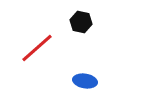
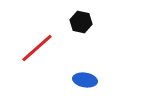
blue ellipse: moved 1 px up
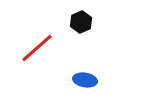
black hexagon: rotated 25 degrees clockwise
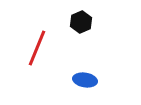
red line: rotated 27 degrees counterclockwise
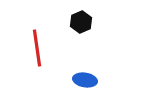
red line: rotated 30 degrees counterclockwise
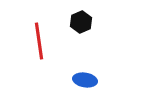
red line: moved 2 px right, 7 px up
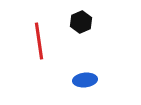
blue ellipse: rotated 15 degrees counterclockwise
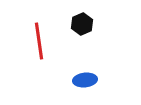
black hexagon: moved 1 px right, 2 px down
